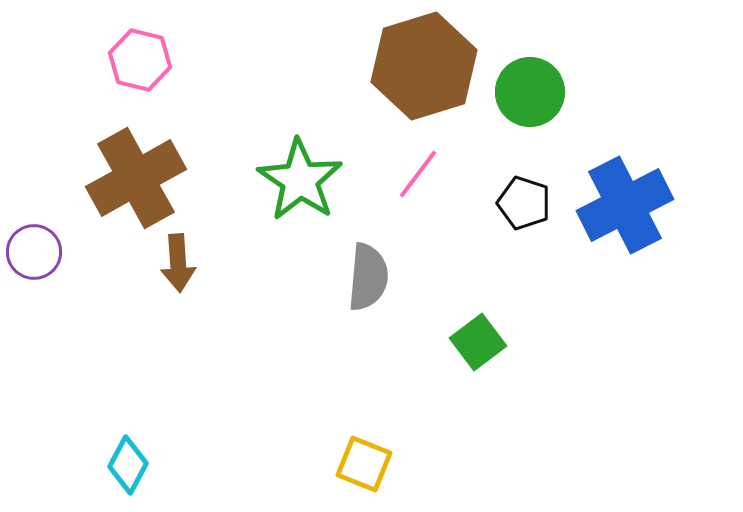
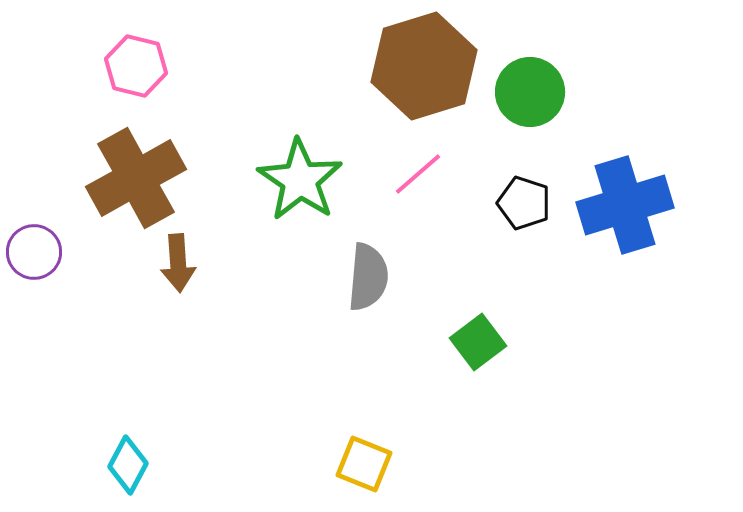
pink hexagon: moved 4 px left, 6 px down
pink line: rotated 12 degrees clockwise
blue cross: rotated 10 degrees clockwise
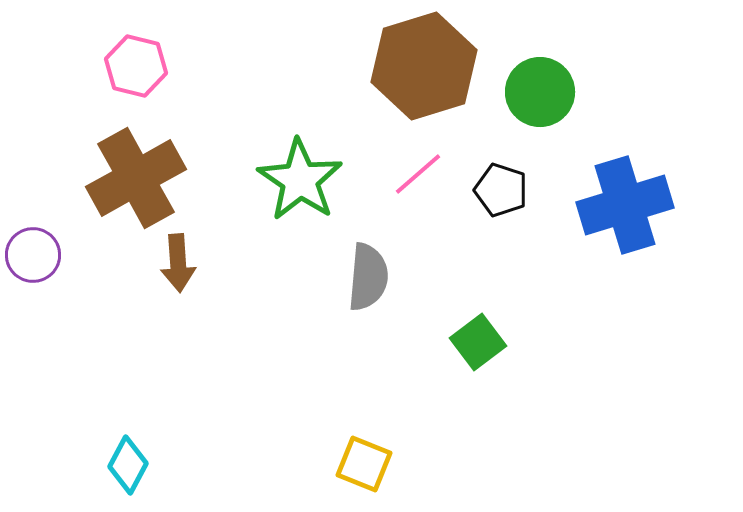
green circle: moved 10 px right
black pentagon: moved 23 px left, 13 px up
purple circle: moved 1 px left, 3 px down
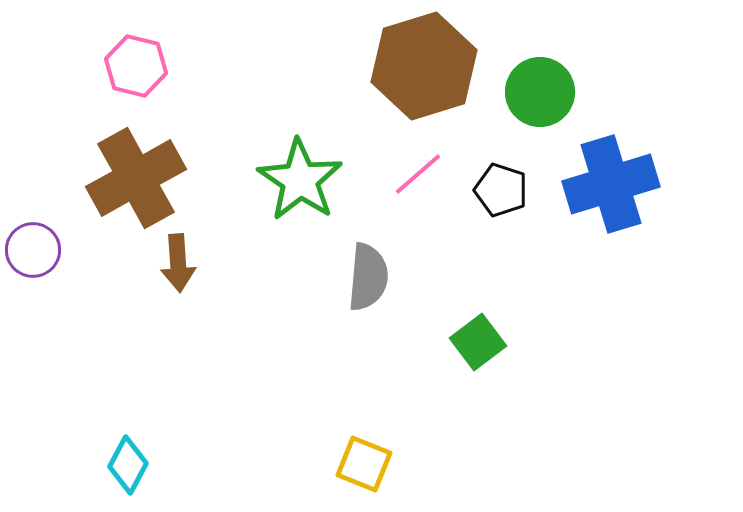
blue cross: moved 14 px left, 21 px up
purple circle: moved 5 px up
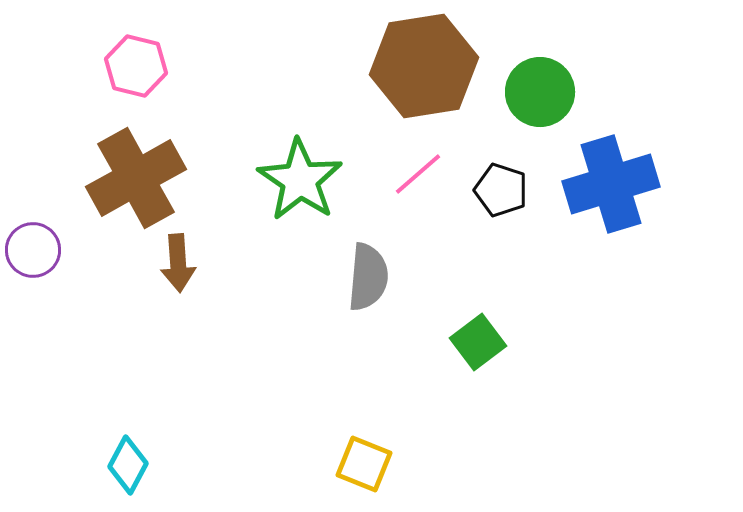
brown hexagon: rotated 8 degrees clockwise
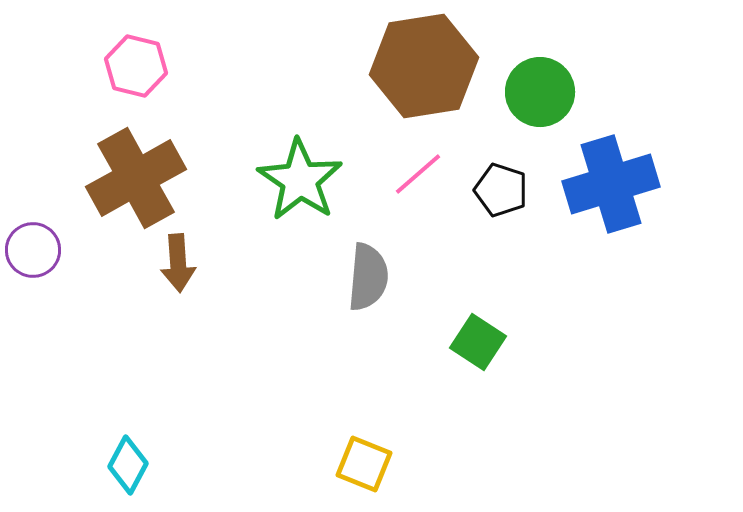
green square: rotated 20 degrees counterclockwise
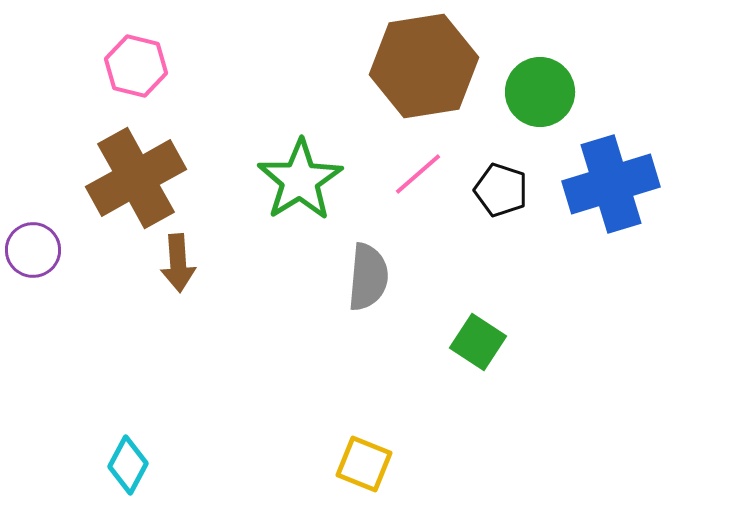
green star: rotated 6 degrees clockwise
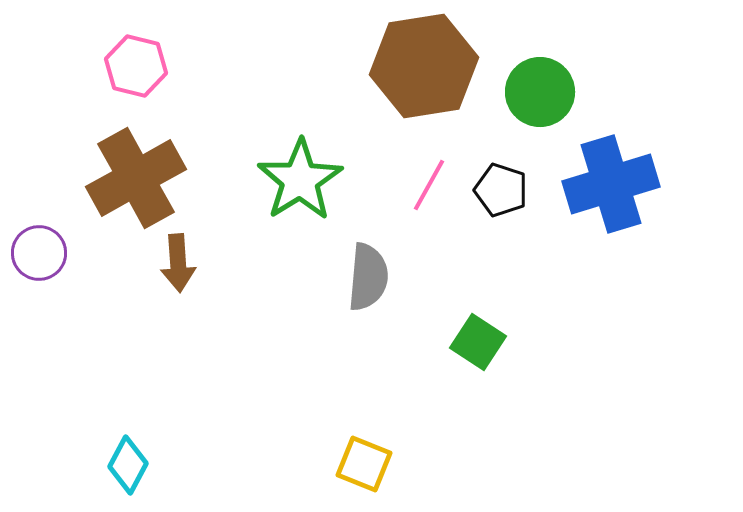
pink line: moved 11 px right, 11 px down; rotated 20 degrees counterclockwise
purple circle: moved 6 px right, 3 px down
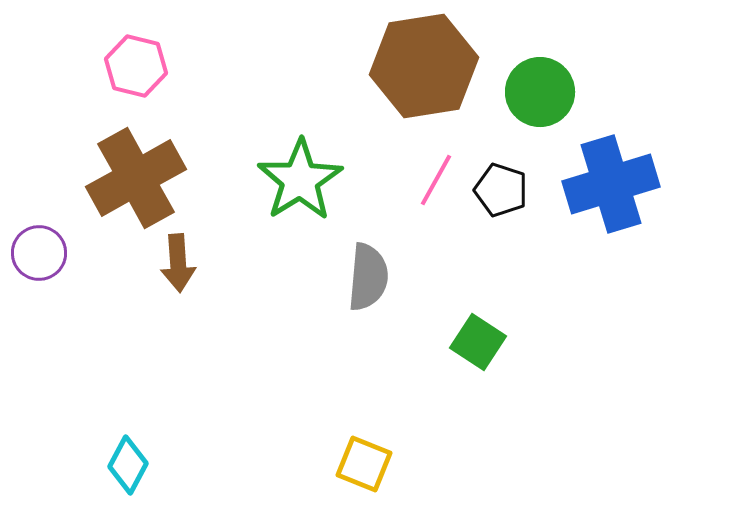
pink line: moved 7 px right, 5 px up
